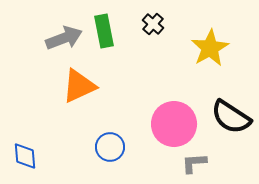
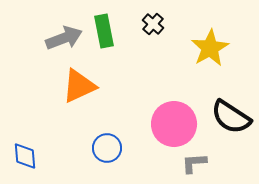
blue circle: moved 3 px left, 1 px down
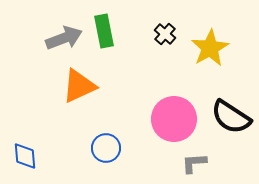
black cross: moved 12 px right, 10 px down
pink circle: moved 5 px up
blue circle: moved 1 px left
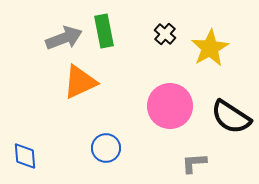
orange triangle: moved 1 px right, 4 px up
pink circle: moved 4 px left, 13 px up
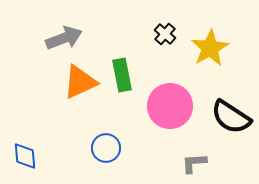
green rectangle: moved 18 px right, 44 px down
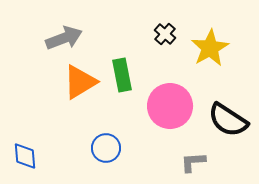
orange triangle: rotated 6 degrees counterclockwise
black semicircle: moved 3 px left, 3 px down
gray L-shape: moved 1 px left, 1 px up
